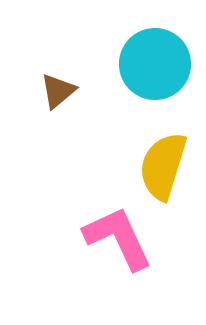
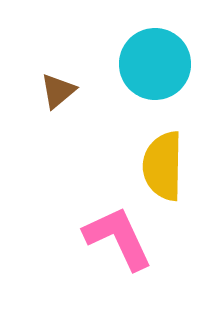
yellow semicircle: rotated 16 degrees counterclockwise
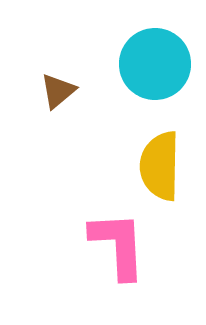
yellow semicircle: moved 3 px left
pink L-shape: moved 7 px down; rotated 22 degrees clockwise
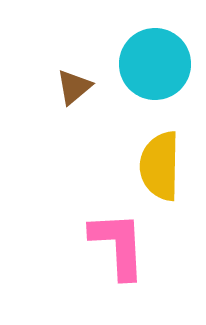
brown triangle: moved 16 px right, 4 px up
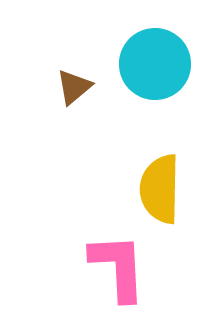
yellow semicircle: moved 23 px down
pink L-shape: moved 22 px down
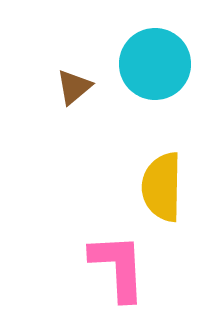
yellow semicircle: moved 2 px right, 2 px up
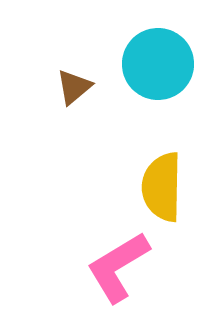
cyan circle: moved 3 px right
pink L-shape: rotated 118 degrees counterclockwise
